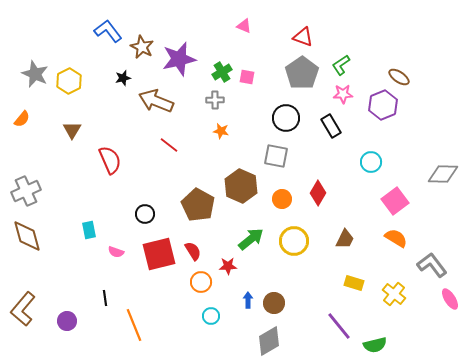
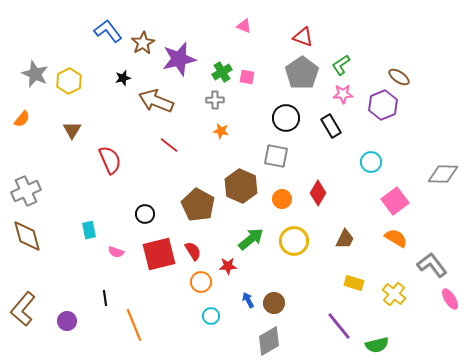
brown star at (142, 47): moved 1 px right, 4 px up; rotated 15 degrees clockwise
blue arrow at (248, 300): rotated 28 degrees counterclockwise
green semicircle at (375, 345): moved 2 px right
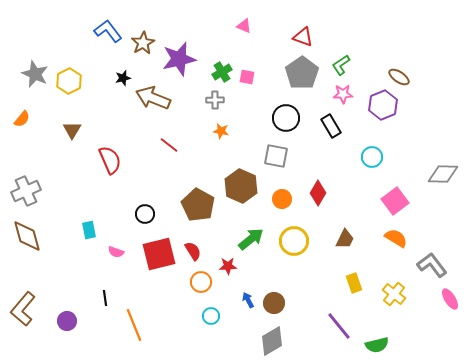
brown arrow at (156, 101): moved 3 px left, 3 px up
cyan circle at (371, 162): moved 1 px right, 5 px up
yellow rectangle at (354, 283): rotated 54 degrees clockwise
gray diamond at (269, 341): moved 3 px right
